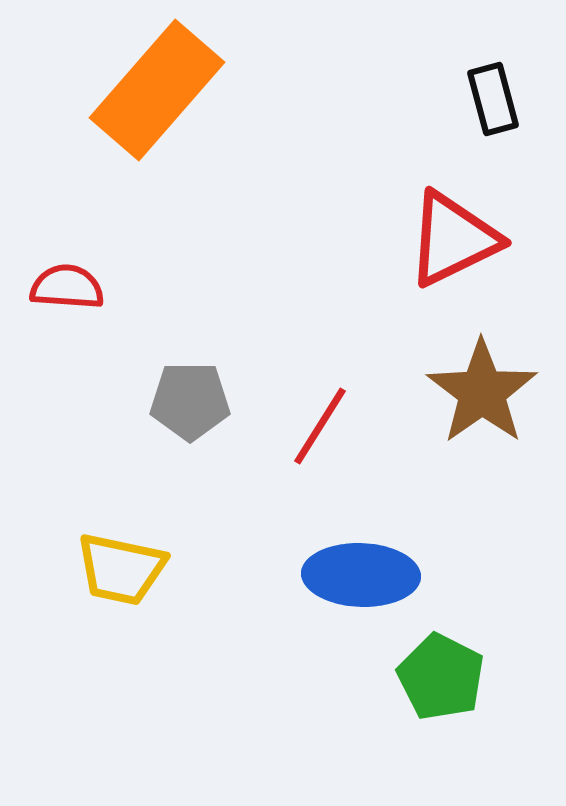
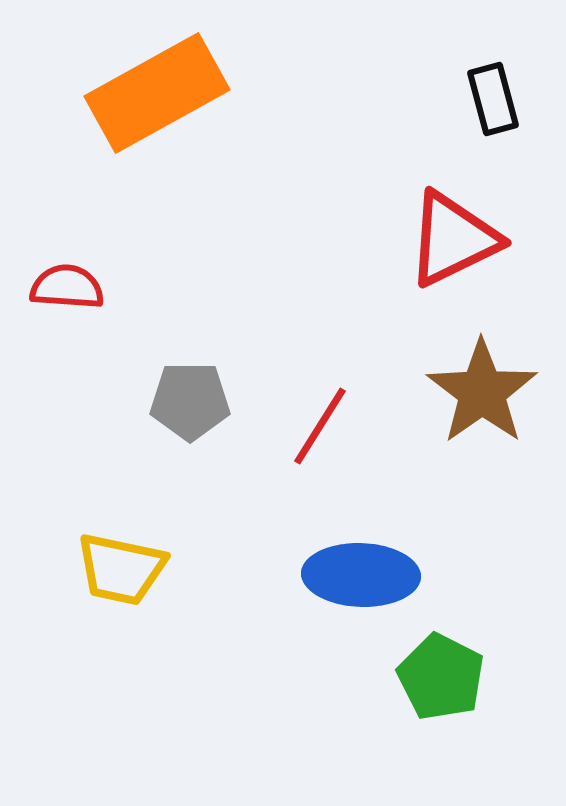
orange rectangle: moved 3 px down; rotated 20 degrees clockwise
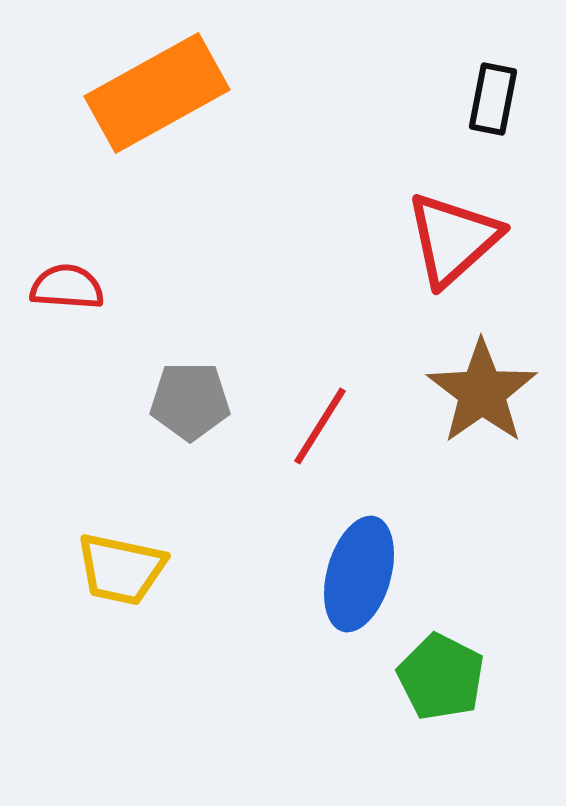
black rectangle: rotated 26 degrees clockwise
red triangle: rotated 16 degrees counterclockwise
blue ellipse: moved 2 px left, 1 px up; rotated 76 degrees counterclockwise
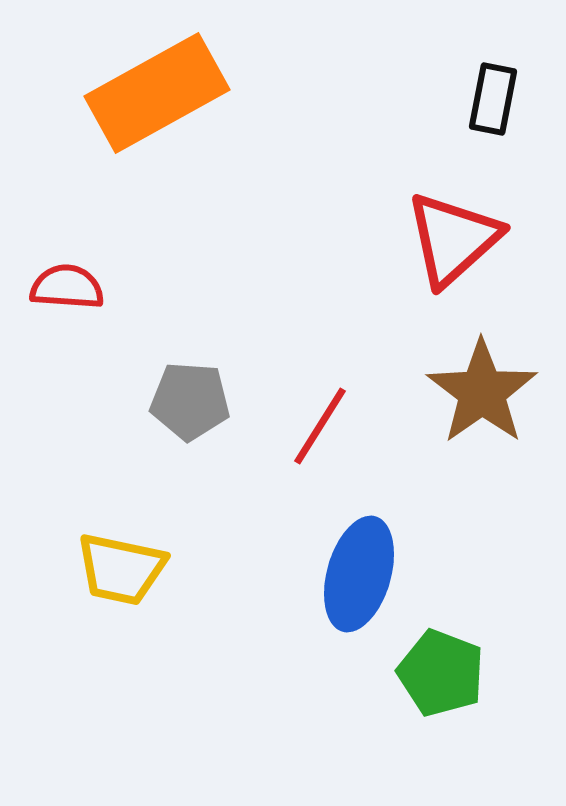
gray pentagon: rotated 4 degrees clockwise
green pentagon: moved 4 px up; rotated 6 degrees counterclockwise
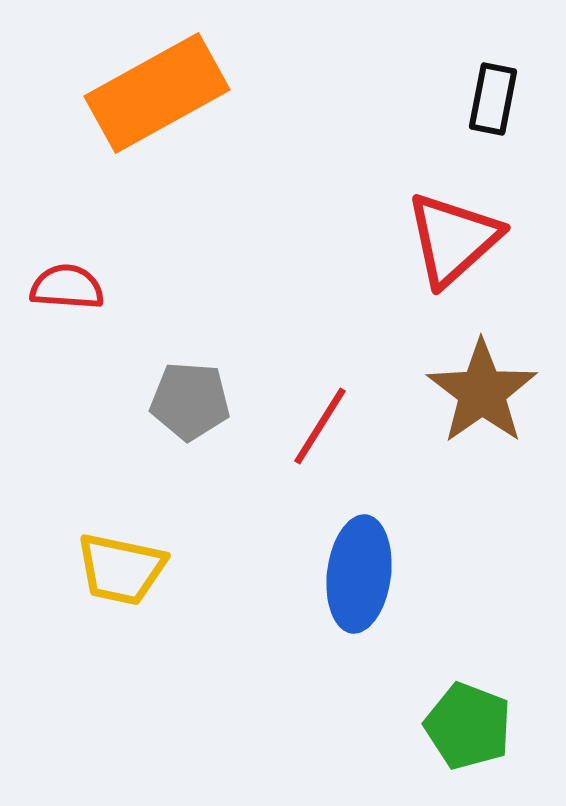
blue ellipse: rotated 9 degrees counterclockwise
green pentagon: moved 27 px right, 53 px down
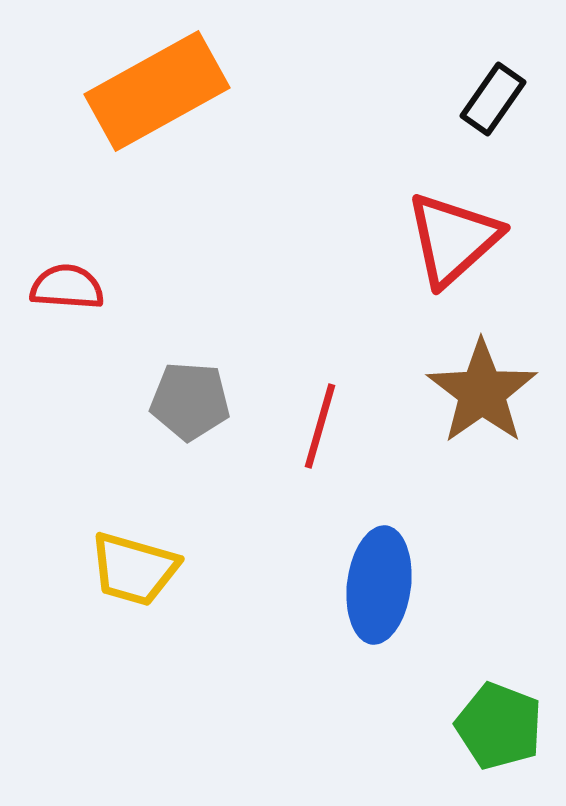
orange rectangle: moved 2 px up
black rectangle: rotated 24 degrees clockwise
red line: rotated 16 degrees counterclockwise
yellow trapezoid: moved 13 px right; rotated 4 degrees clockwise
blue ellipse: moved 20 px right, 11 px down
green pentagon: moved 31 px right
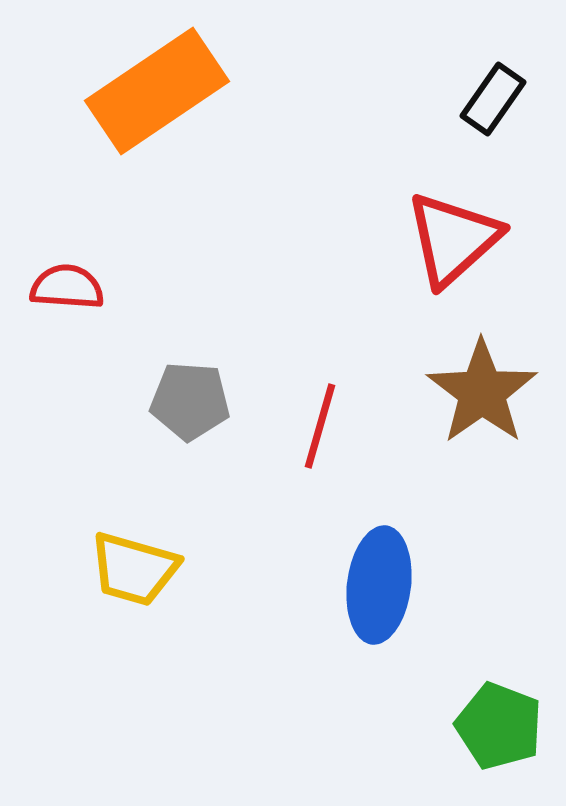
orange rectangle: rotated 5 degrees counterclockwise
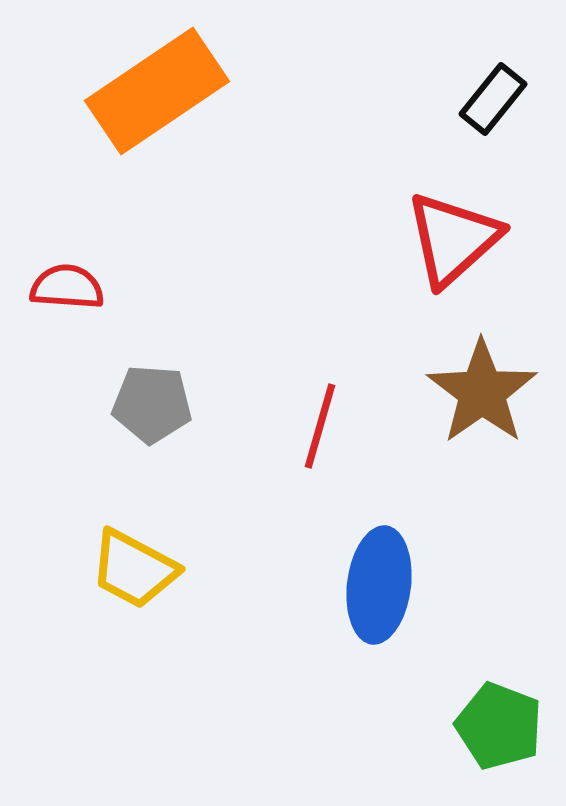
black rectangle: rotated 4 degrees clockwise
gray pentagon: moved 38 px left, 3 px down
yellow trapezoid: rotated 12 degrees clockwise
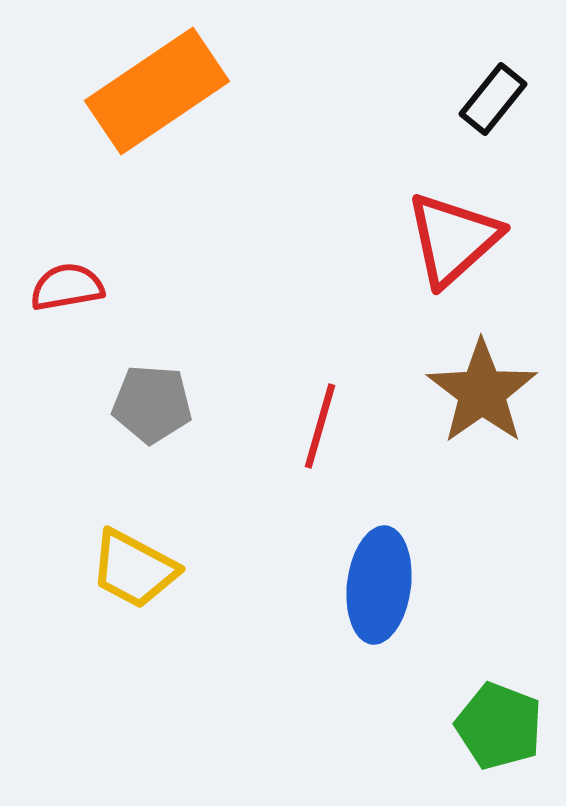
red semicircle: rotated 14 degrees counterclockwise
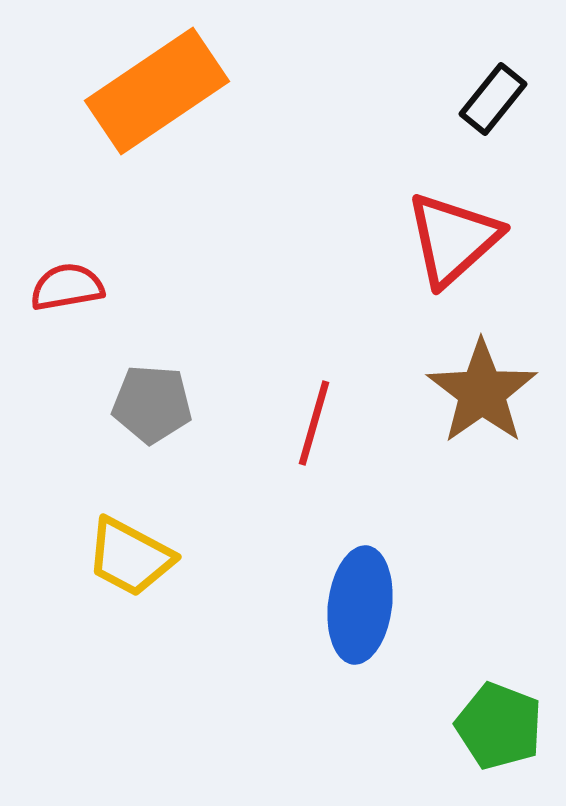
red line: moved 6 px left, 3 px up
yellow trapezoid: moved 4 px left, 12 px up
blue ellipse: moved 19 px left, 20 px down
